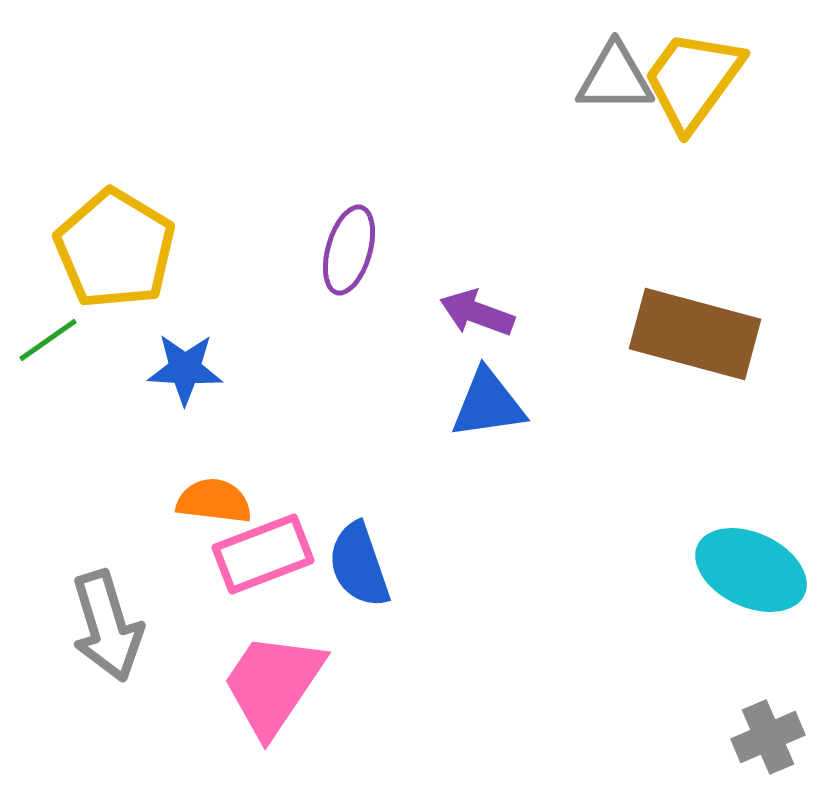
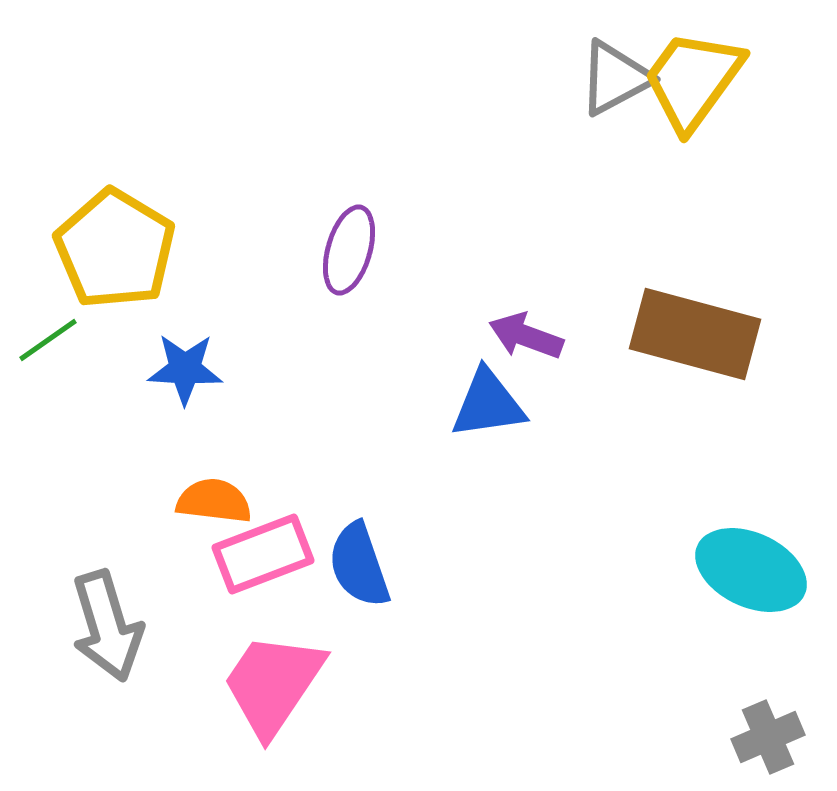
gray triangle: rotated 28 degrees counterclockwise
purple arrow: moved 49 px right, 23 px down
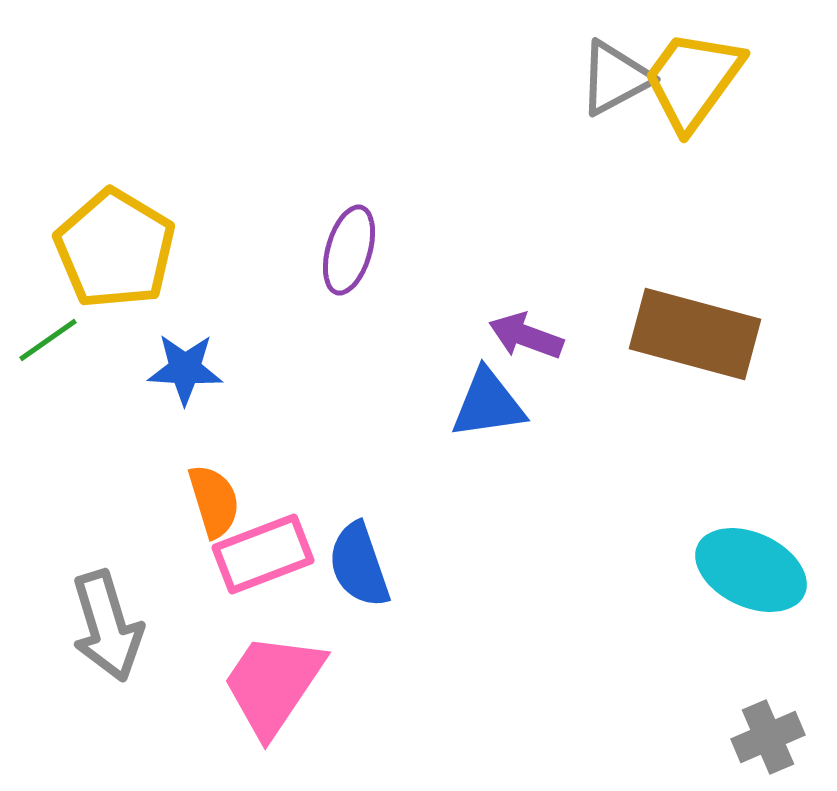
orange semicircle: rotated 66 degrees clockwise
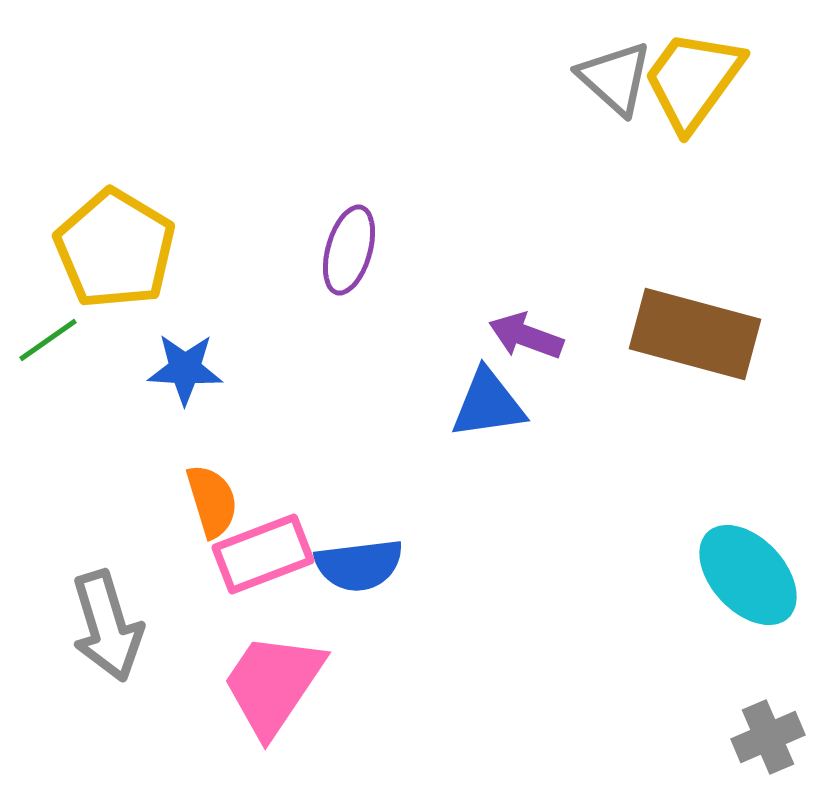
gray triangle: rotated 50 degrees counterclockwise
orange semicircle: moved 2 px left
blue semicircle: rotated 78 degrees counterclockwise
cyan ellipse: moved 3 px left, 5 px down; rotated 22 degrees clockwise
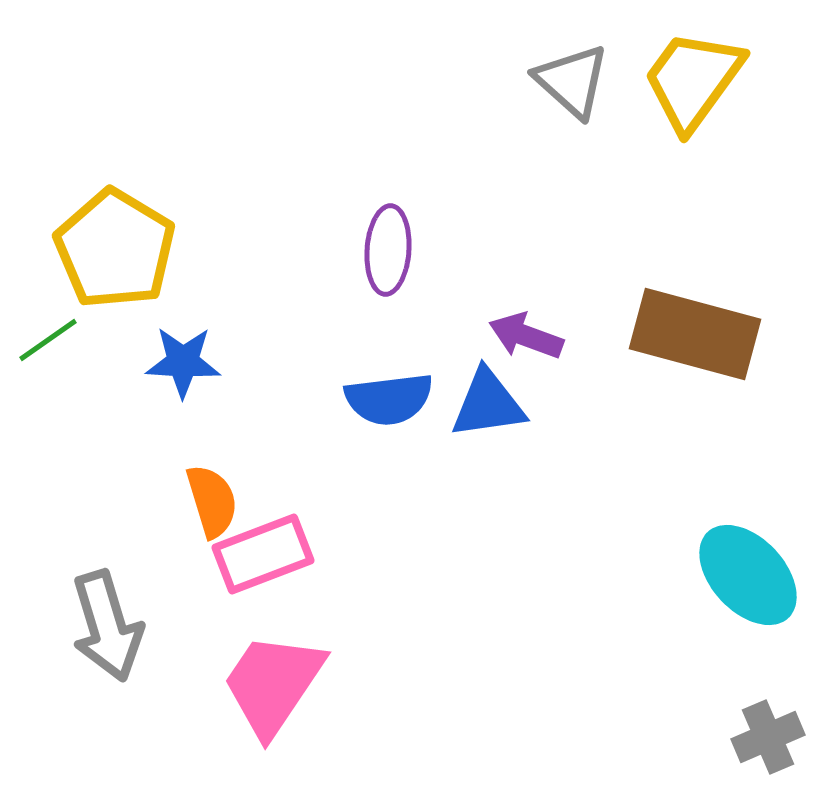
gray triangle: moved 43 px left, 3 px down
purple ellipse: moved 39 px right; rotated 12 degrees counterclockwise
blue star: moved 2 px left, 7 px up
blue semicircle: moved 30 px right, 166 px up
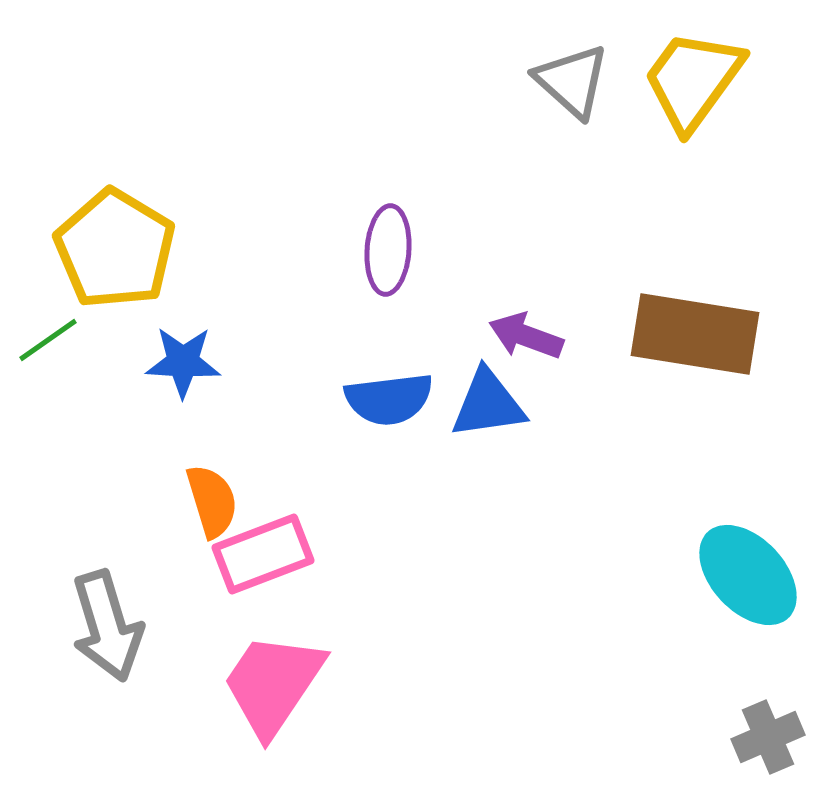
brown rectangle: rotated 6 degrees counterclockwise
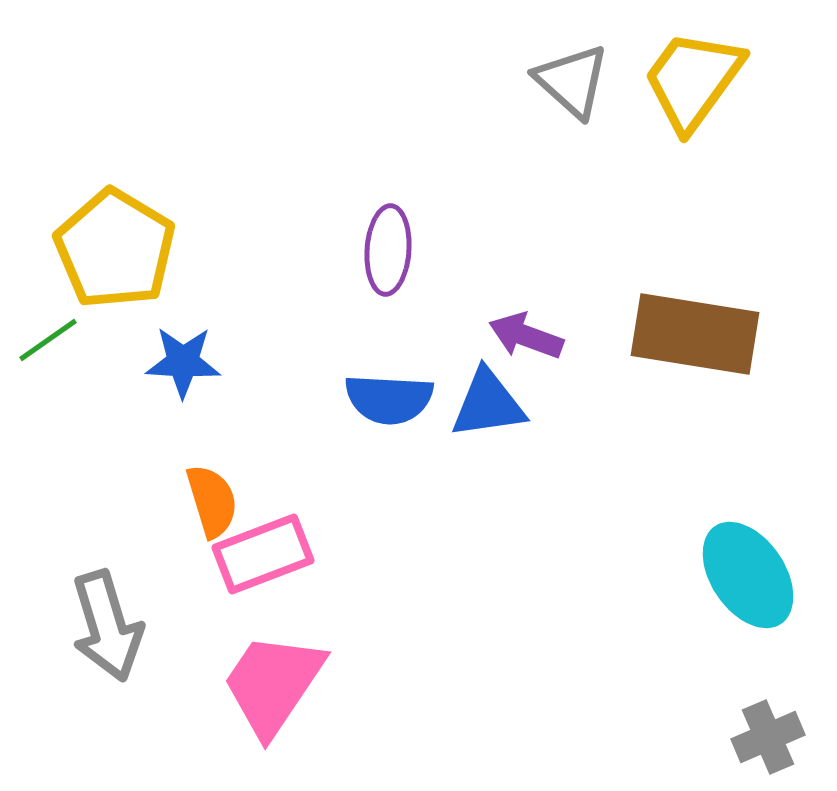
blue semicircle: rotated 10 degrees clockwise
cyan ellipse: rotated 9 degrees clockwise
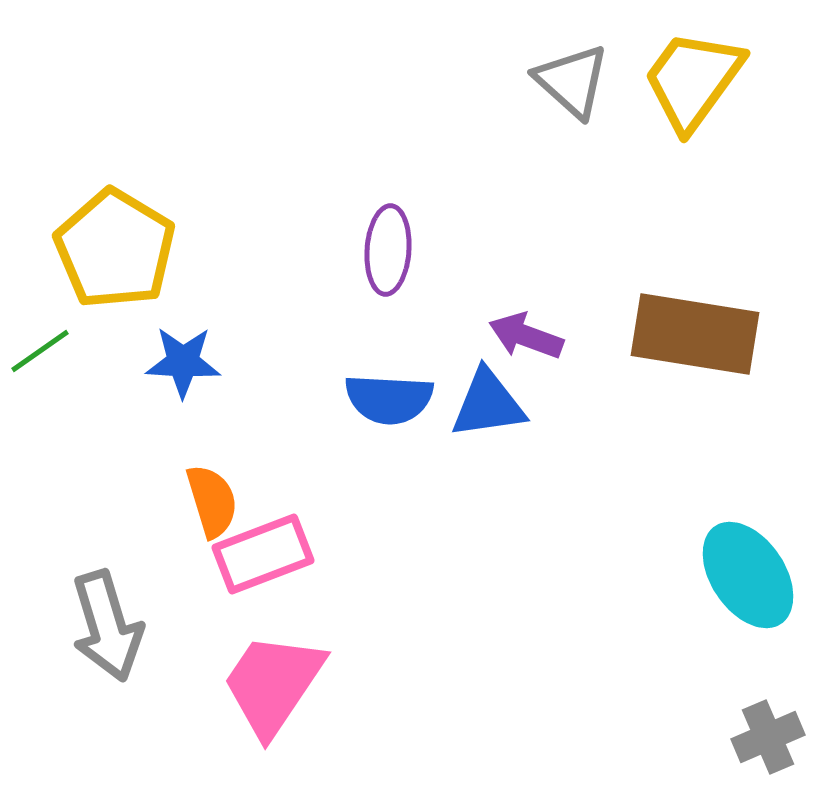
green line: moved 8 px left, 11 px down
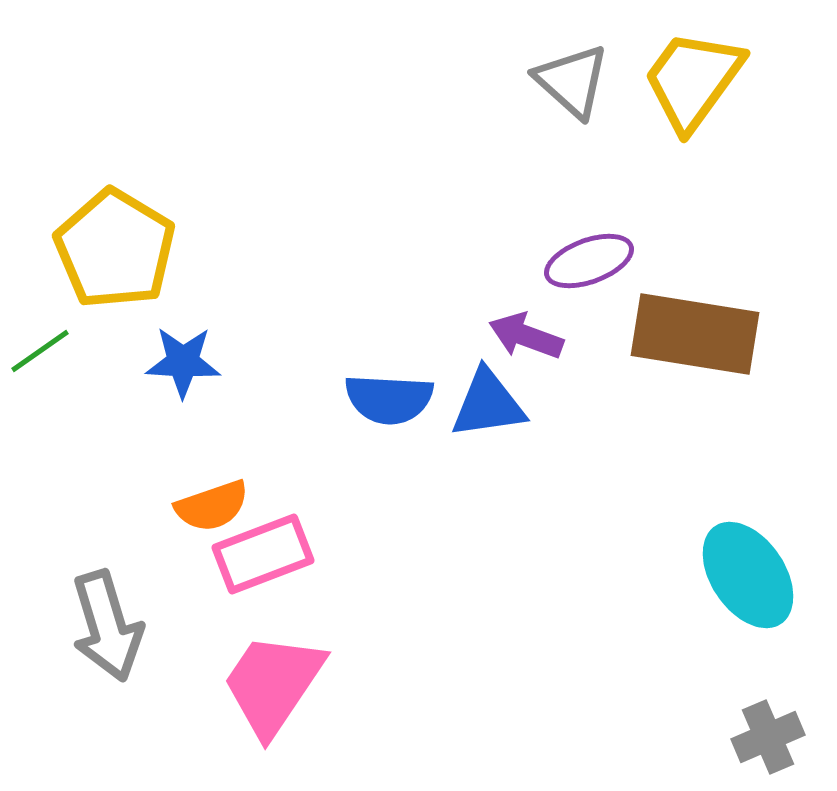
purple ellipse: moved 201 px right, 11 px down; rotated 66 degrees clockwise
orange semicircle: moved 5 px down; rotated 88 degrees clockwise
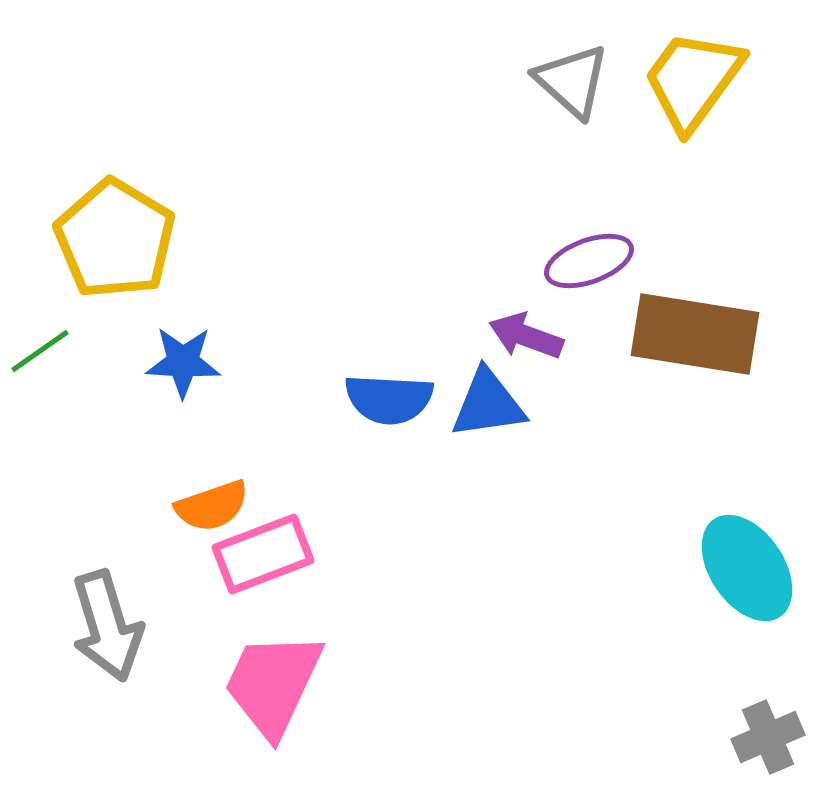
yellow pentagon: moved 10 px up
cyan ellipse: moved 1 px left, 7 px up
pink trapezoid: rotated 9 degrees counterclockwise
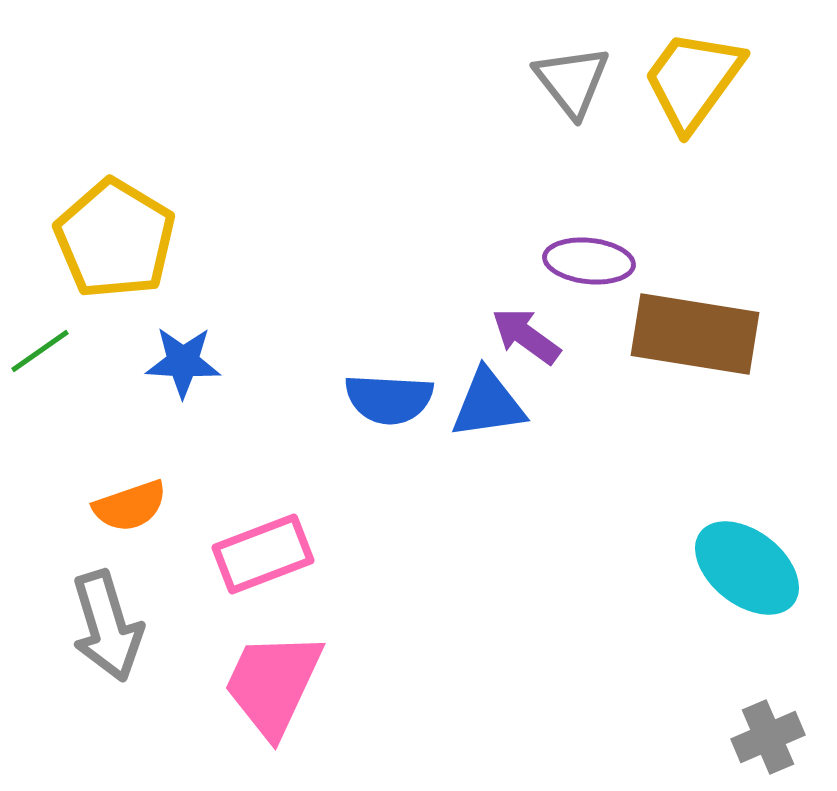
gray triangle: rotated 10 degrees clockwise
purple ellipse: rotated 26 degrees clockwise
purple arrow: rotated 16 degrees clockwise
orange semicircle: moved 82 px left
cyan ellipse: rotated 18 degrees counterclockwise
